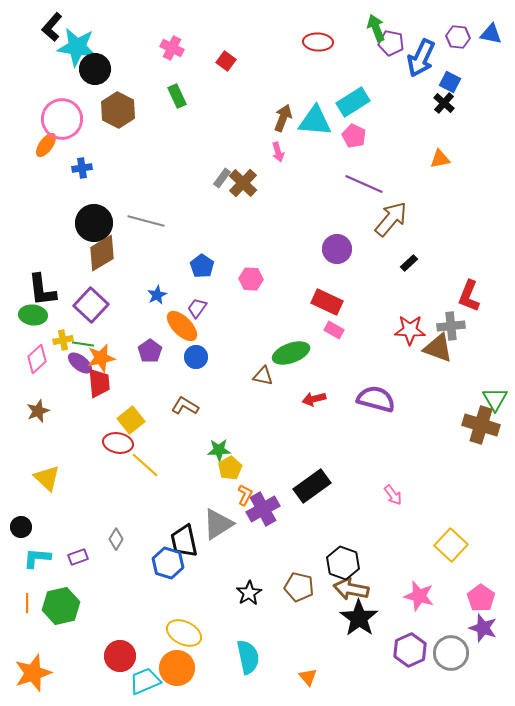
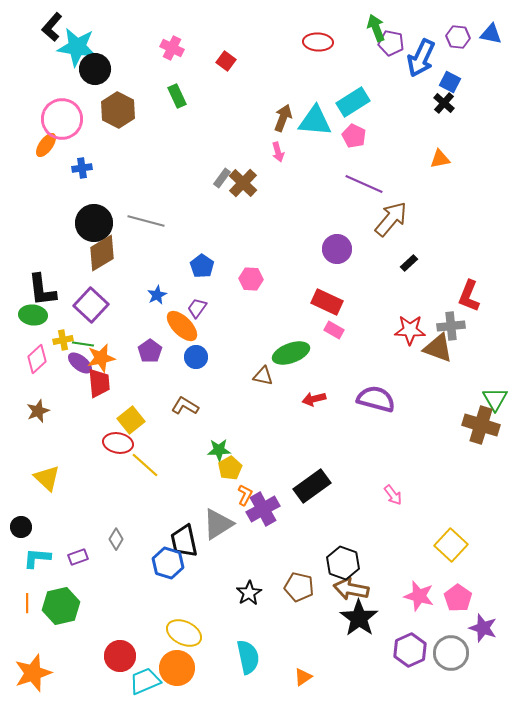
pink pentagon at (481, 598): moved 23 px left
orange triangle at (308, 677): moved 5 px left; rotated 36 degrees clockwise
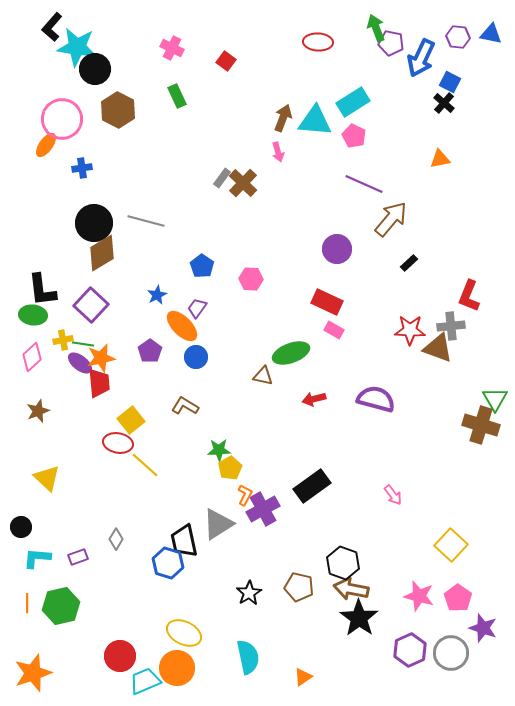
pink diamond at (37, 359): moved 5 px left, 2 px up
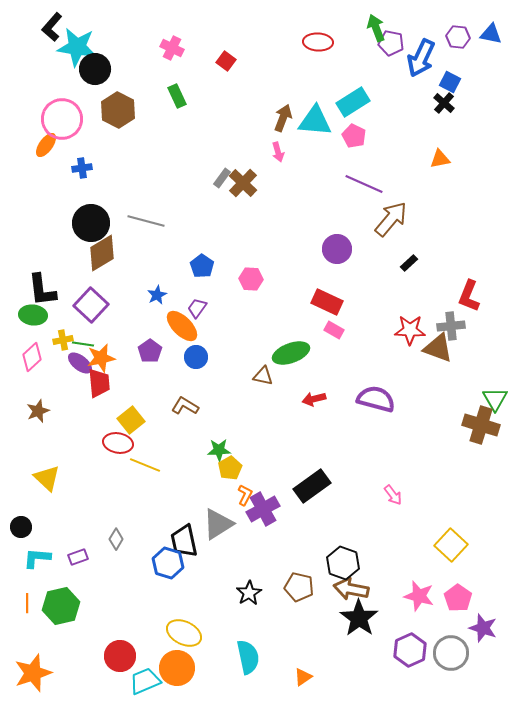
black circle at (94, 223): moved 3 px left
yellow line at (145, 465): rotated 20 degrees counterclockwise
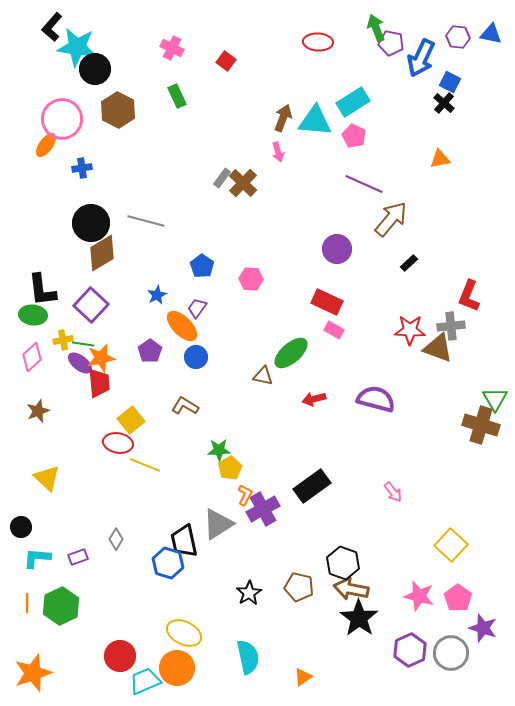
green ellipse at (291, 353): rotated 21 degrees counterclockwise
pink arrow at (393, 495): moved 3 px up
green hexagon at (61, 606): rotated 12 degrees counterclockwise
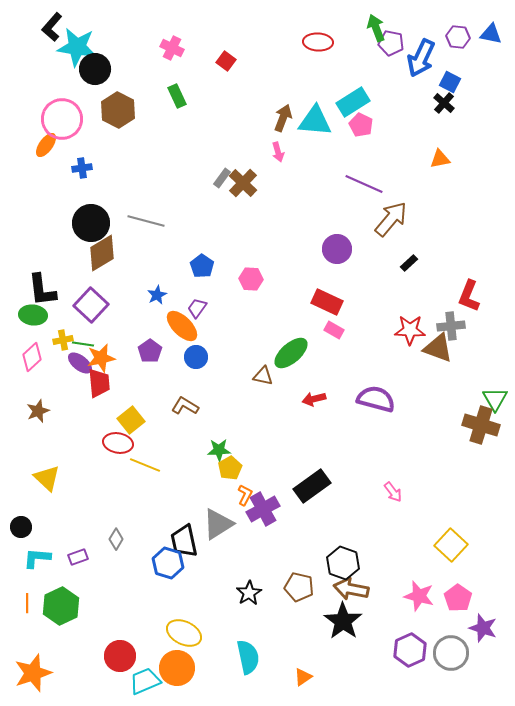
pink pentagon at (354, 136): moved 7 px right, 11 px up
black star at (359, 618): moved 16 px left, 3 px down
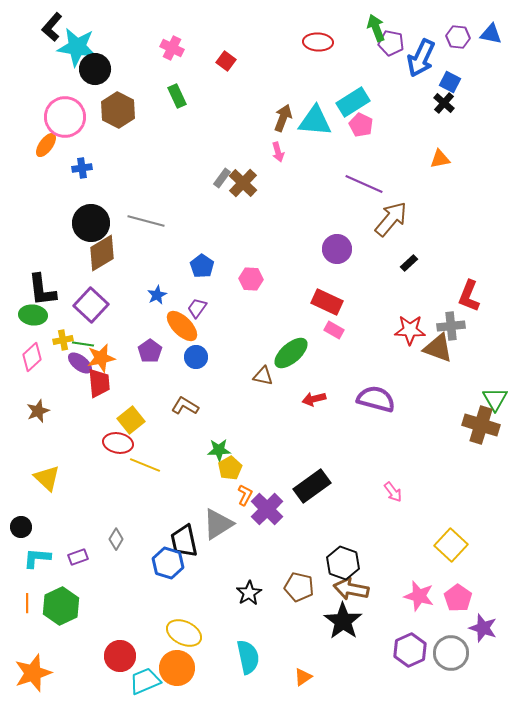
pink circle at (62, 119): moved 3 px right, 2 px up
purple cross at (263, 509): moved 4 px right; rotated 16 degrees counterclockwise
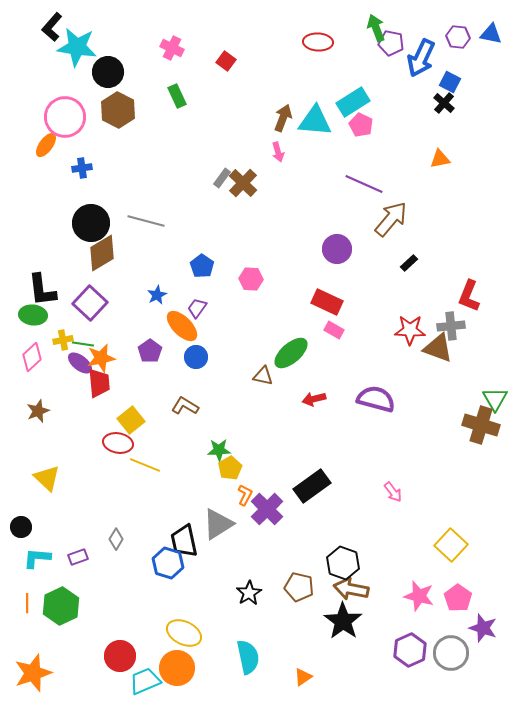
black circle at (95, 69): moved 13 px right, 3 px down
purple square at (91, 305): moved 1 px left, 2 px up
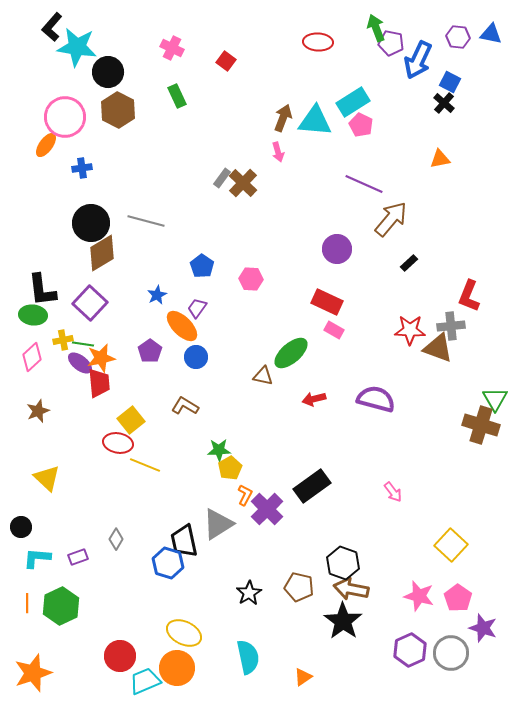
blue arrow at (421, 58): moved 3 px left, 2 px down
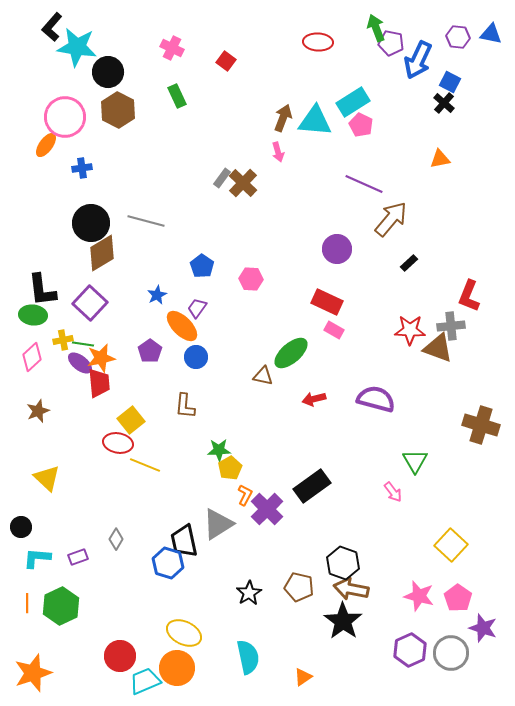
green triangle at (495, 399): moved 80 px left, 62 px down
brown L-shape at (185, 406): rotated 116 degrees counterclockwise
